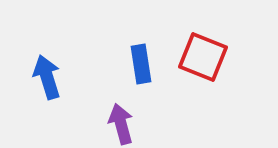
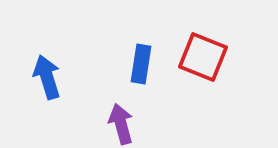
blue rectangle: rotated 18 degrees clockwise
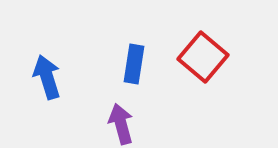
red square: rotated 18 degrees clockwise
blue rectangle: moved 7 px left
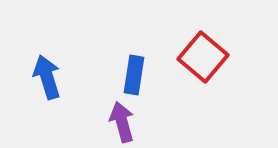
blue rectangle: moved 11 px down
purple arrow: moved 1 px right, 2 px up
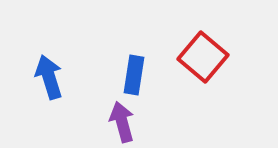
blue arrow: moved 2 px right
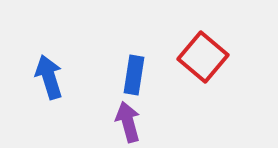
purple arrow: moved 6 px right
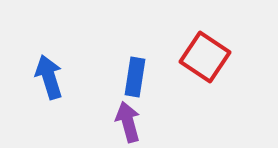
red square: moved 2 px right; rotated 6 degrees counterclockwise
blue rectangle: moved 1 px right, 2 px down
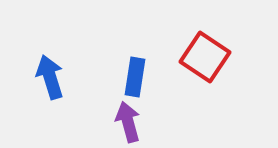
blue arrow: moved 1 px right
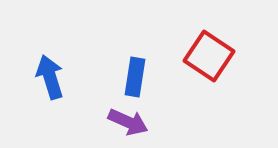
red square: moved 4 px right, 1 px up
purple arrow: rotated 129 degrees clockwise
